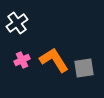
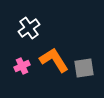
white cross: moved 12 px right, 5 px down
pink cross: moved 6 px down
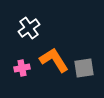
pink cross: moved 2 px down; rotated 14 degrees clockwise
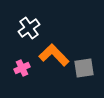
orange L-shape: moved 5 px up; rotated 12 degrees counterclockwise
pink cross: rotated 14 degrees counterclockwise
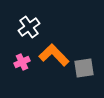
white cross: moved 1 px up
pink cross: moved 6 px up
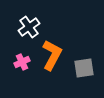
orange L-shape: moved 2 px left; rotated 72 degrees clockwise
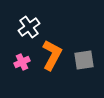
gray square: moved 8 px up
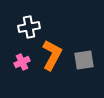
white cross: rotated 25 degrees clockwise
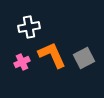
orange L-shape: rotated 52 degrees counterclockwise
gray square: moved 2 px up; rotated 20 degrees counterclockwise
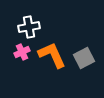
pink cross: moved 10 px up
